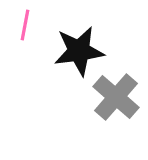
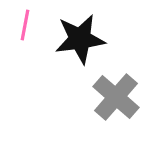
black star: moved 1 px right, 12 px up
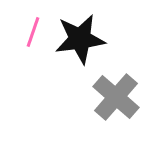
pink line: moved 8 px right, 7 px down; rotated 8 degrees clockwise
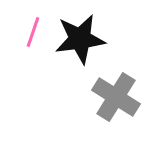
gray cross: rotated 9 degrees counterclockwise
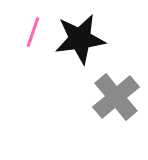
gray cross: rotated 18 degrees clockwise
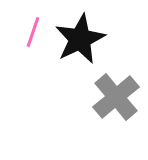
black star: rotated 18 degrees counterclockwise
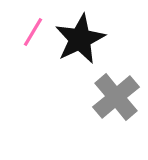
pink line: rotated 12 degrees clockwise
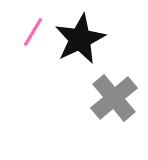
gray cross: moved 2 px left, 1 px down
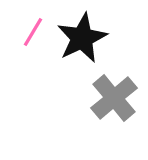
black star: moved 2 px right, 1 px up
